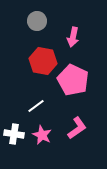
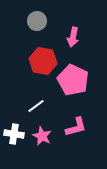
pink L-shape: moved 1 px left, 1 px up; rotated 20 degrees clockwise
pink star: moved 1 px down
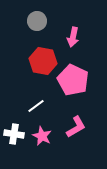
pink L-shape: rotated 15 degrees counterclockwise
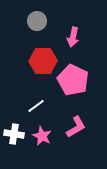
red hexagon: rotated 12 degrees counterclockwise
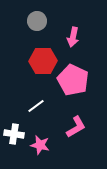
pink star: moved 2 px left, 9 px down; rotated 12 degrees counterclockwise
